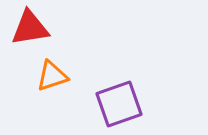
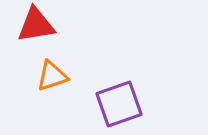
red triangle: moved 6 px right, 3 px up
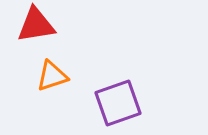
purple square: moved 1 px left, 1 px up
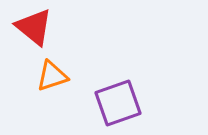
red triangle: moved 2 px left, 2 px down; rotated 48 degrees clockwise
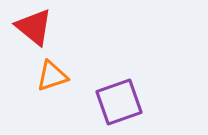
purple square: moved 1 px right, 1 px up
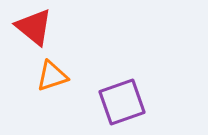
purple square: moved 3 px right
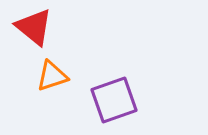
purple square: moved 8 px left, 2 px up
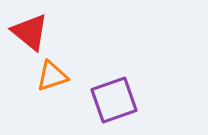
red triangle: moved 4 px left, 5 px down
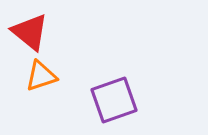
orange triangle: moved 11 px left
